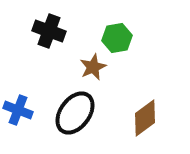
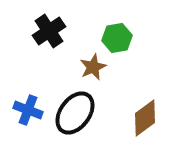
black cross: rotated 36 degrees clockwise
blue cross: moved 10 px right
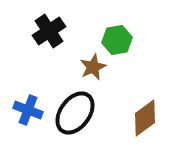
green hexagon: moved 2 px down
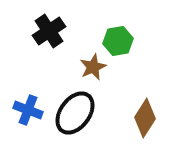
green hexagon: moved 1 px right, 1 px down
brown diamond: rotated 21 degrees counterclockwise
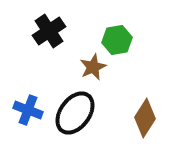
green hexagon: moved 1 px left, 1 px up
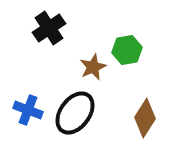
black cross: moved 3 px up
green hexagon: moved 10 px right, 10 px down
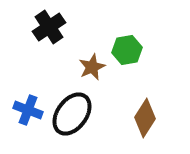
black cross: moved 1 px up
brown star: moved 1 px left
black ellipse: moved 3 px left, 1 px down
